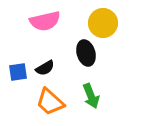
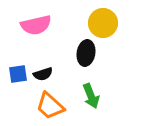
pink semicircle: moved 9 px left, 4 px down
black ellipse: rotated 25 degrees clockwise
black semicircle: moved 2 px left, 6 px down; rotated 12 degrees clockwise
blue square: moved 2 px down
orange trapezoid: moved 4 px down
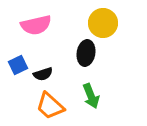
blue square: moved 9 px up; rotated 18 degrees counterclockwise
